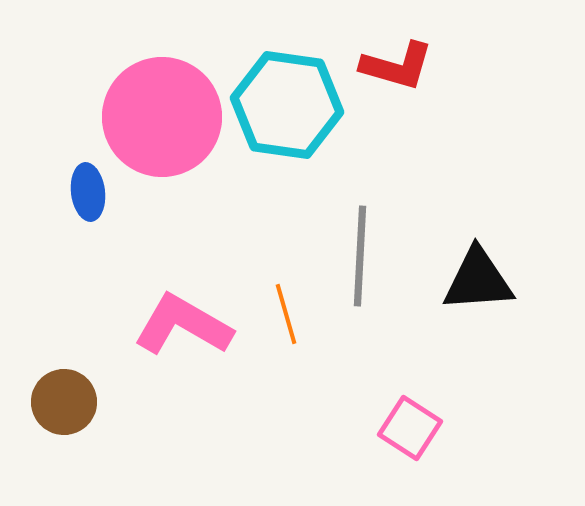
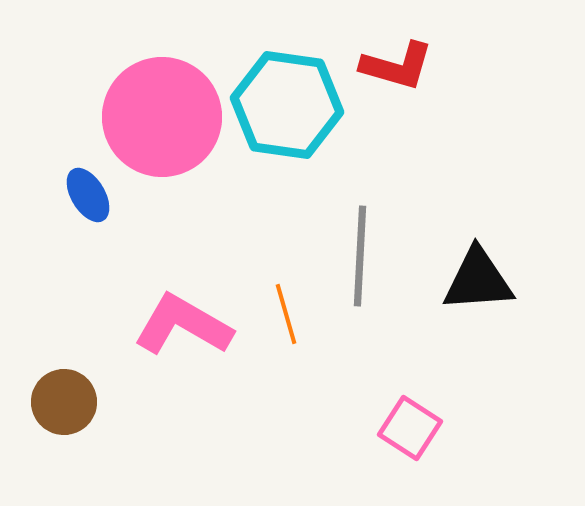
blue ellipse: moved 3 px down; rotated 24 degrees counterclockwise
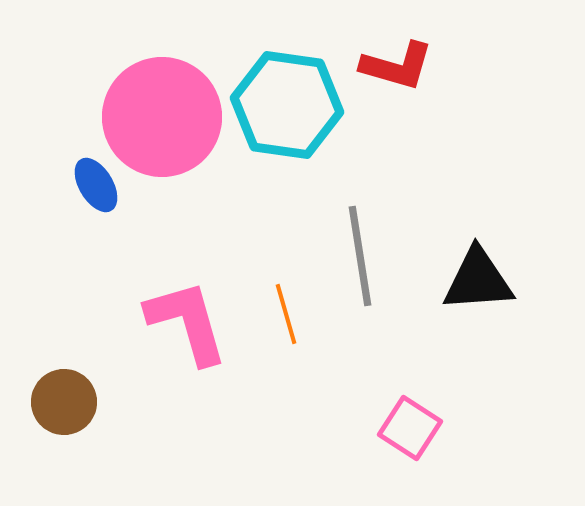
blue ellipse: moved 8 px right, 10 px up
gray line: rotated 12 degrees counterclockwise
pink L-shape: moved 4 px right, 3 px up; rotated 44 degrees clockwise
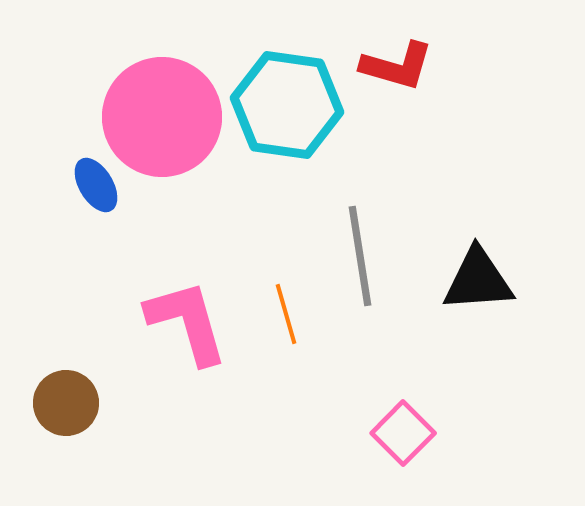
brown circle: moved 2 px right, 1 px down
pink square: moved 7 px left, 5 px down; rotated 12 degrees clockwise
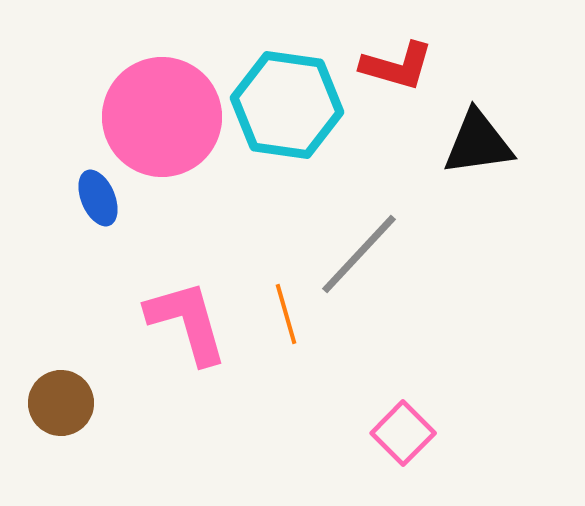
blue ellipse: moved 2 px right, 13 px down; rotated 8 degrees clockwise
gray line: moved 1 px left, 2 px up; rotated 52 degrees clockwise
black triangle: moved 137 px up; rotated 4 degrees counterclockwise
brown circle: moved 5 px left
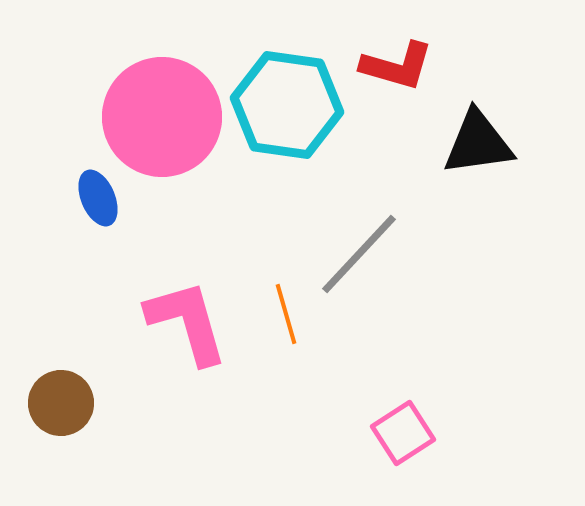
pink square: rotated 12 degrees clockwise
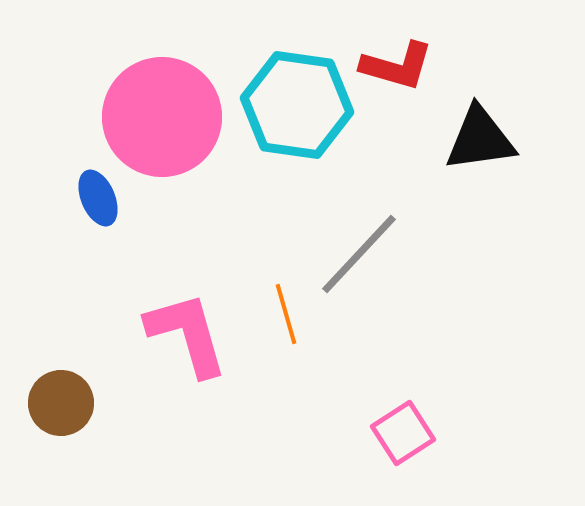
cyan hexagon: moved 10 px right
black triangle: moved 2 px right, 4 px up
pink L-shape: moved 12 px down
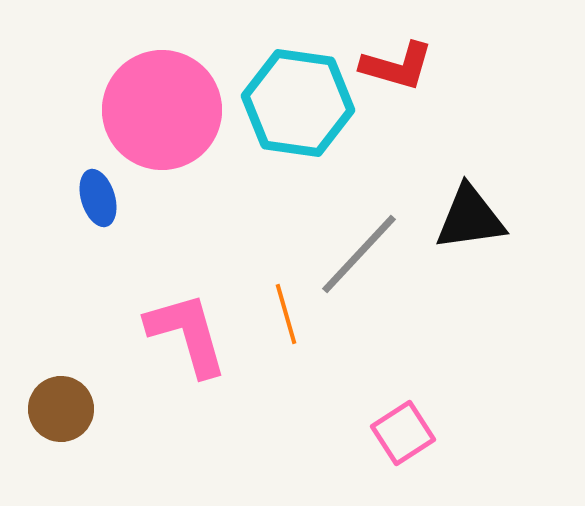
cyan hexagon: moved 1 px right, 2 px up
pink circle: moved 7 px up
black triangle: moved 10 px left, 79 px down
blue ellipse: rotated 6 degrees clockwise
brown circle: moved 6 px down
